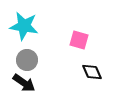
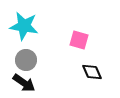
gray circle: moved 1 px left
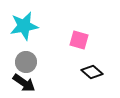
cyan star: rotated 20 degrees counterclockwise
gray circle: moved 2 px down
black diamond: rotated 25 degrees counterclockwise
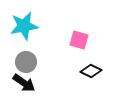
black diamond: moved 1 px left, 1 px up; rotated 15 degrees counterclockwise
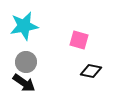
black diamond: rotated 15 degrees counterclockwise
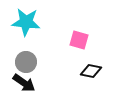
cyan star: moved 2 px right, 4 px up; rotated 16 degrees clockwise
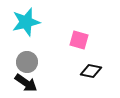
cyan star: rotated 20 degrees counterclockwise
gray circle: moved 1 px right
black arrow: moved 2 px right
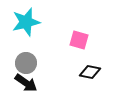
gray circle: moved 1 px left, 1 px down
black diamond: moved 1 px left, 1 px down
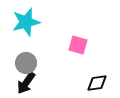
pink square: moved 1 px left, 5 px down
black diamond: moved 7 px right, 11 px down; rotated 20 degrees counterclockwise
black arrow: rotated 90 degrees clockwise
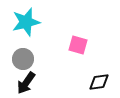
gray circle: moved 3 px left, 4 px up
black diamond: moved 2 px right, 1 px up
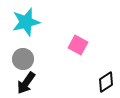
pink square: rotated 12 degrees clockwise
black diamond: moved 7 px right; rotated 25 degrees counterclockwise
